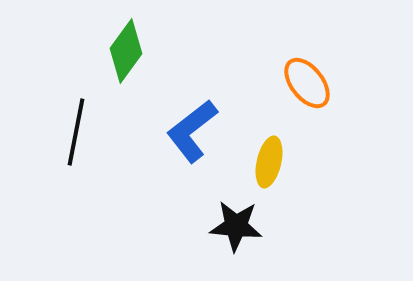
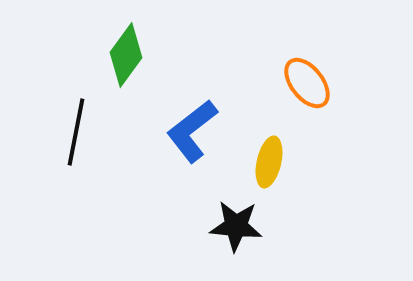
green diamond: moved 4 px down
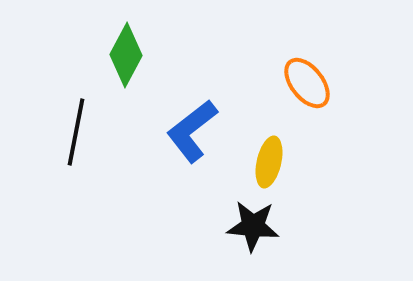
green diamond: rotated 8 degrees counterclockwise
black star: moved 17 px right
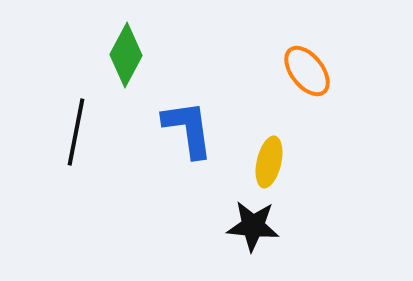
orange ellipse: moved 12 px up
blue L-shape: moved 4 px left, 2 px up; rotated 120 degrees clockwise
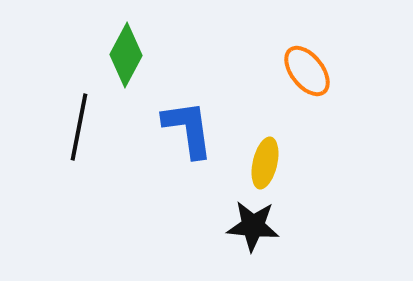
black line: moved 3 px right, 5 px up
yellow ellipse: moved 4 px left, 1 px down
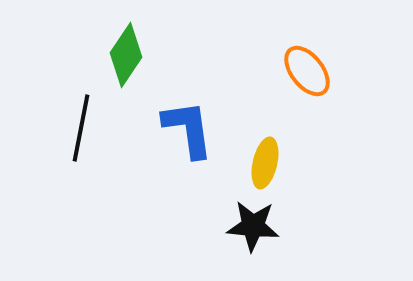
green diamond: rotated 6 degrees clockwise
black line: moved 2 px right, 1 px down
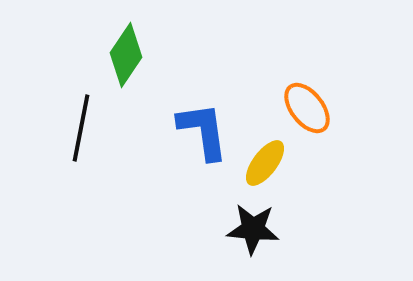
orange ellipse: moved 37 px down
blue L-shape: moved 15 px right, 2 px down
yellow ellipse: rotated 24 degrees clockwise
black star: moved 3 px down
